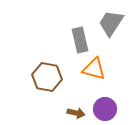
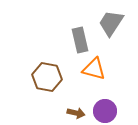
purple circle: moved 2 px down
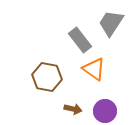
gray rectangle: rotated 25 degrees counterclockwise
orange triangle: rotated 20 degrees clockwise
brown arrow: moved 3 px left, 4 px up
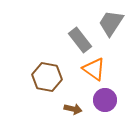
purple circle: moved 11 px up
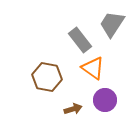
gray trapezoid: moved 1 px right, 1 px down
orange triangle: moved 1 px left, 1 px up
brown arrow: rotated 30 degrees counterclockwise
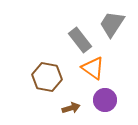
brown arrow: moved 2 px left, 1 px up
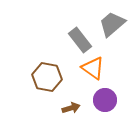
gray trapezoid: rotated 16 degrees clockwise
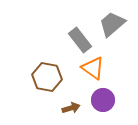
purple circle: moved 2 px left
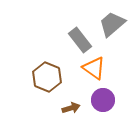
orange triangle: moved 1 px right
brown hexagon: rotated 12 degrees clockwise
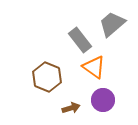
orange triangle: moved 1 px up
